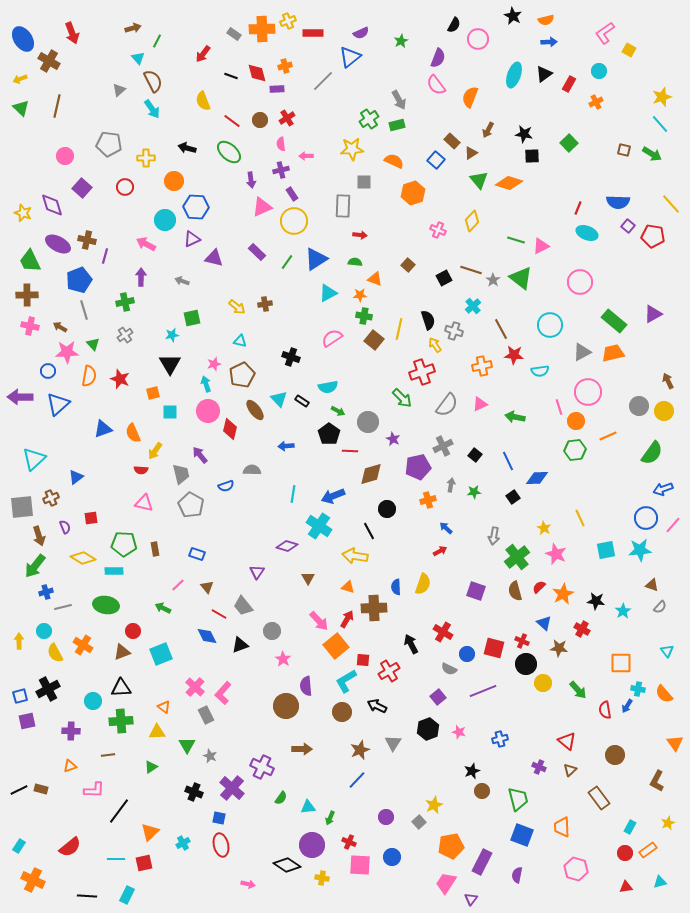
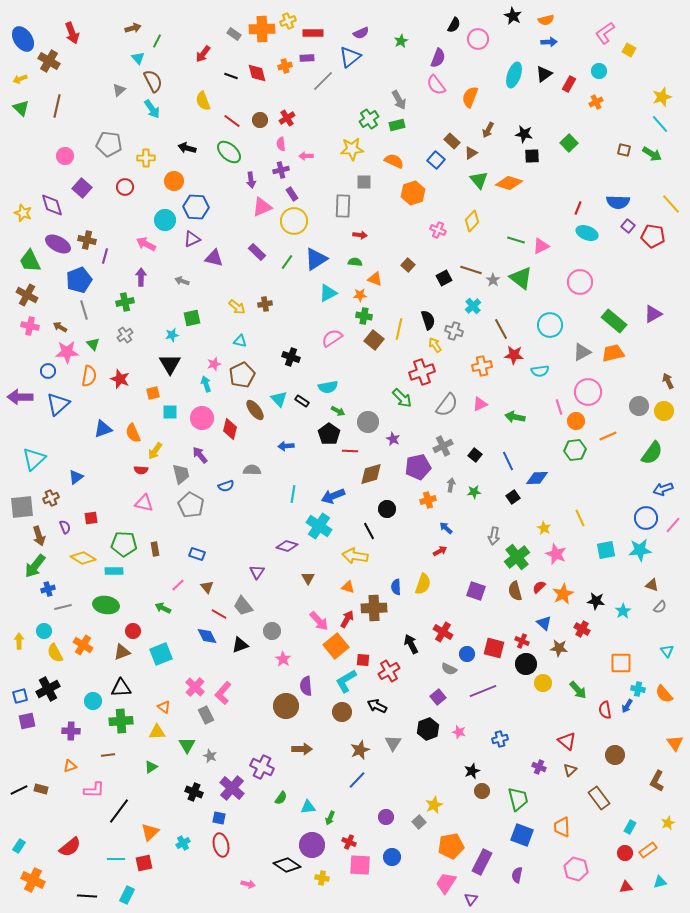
purple rectangle at (277, 89): moved 30 px right, 31 px up
brown cross at (27, 295): rotated 30 degrees clockwise
pink circle at (208, 411): moved 6 px left, 7 px down
blue cross at (46, 592): moved 2 px right, 3 px up
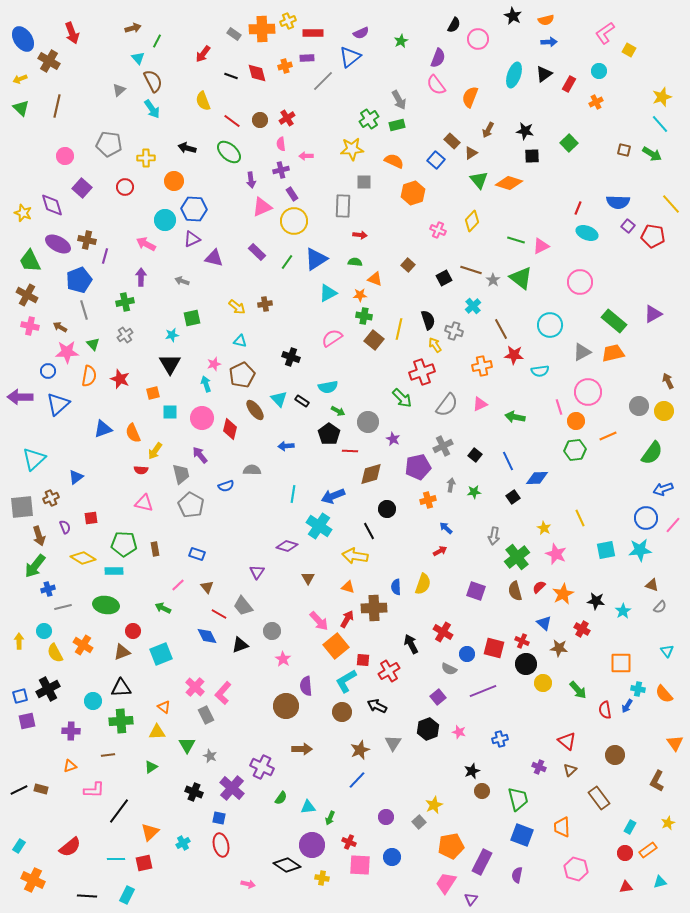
black star at (524, 134): moved 1 px right, 3 px up
blue hexagon at (196, 207): moved 2 px left, 2 px down
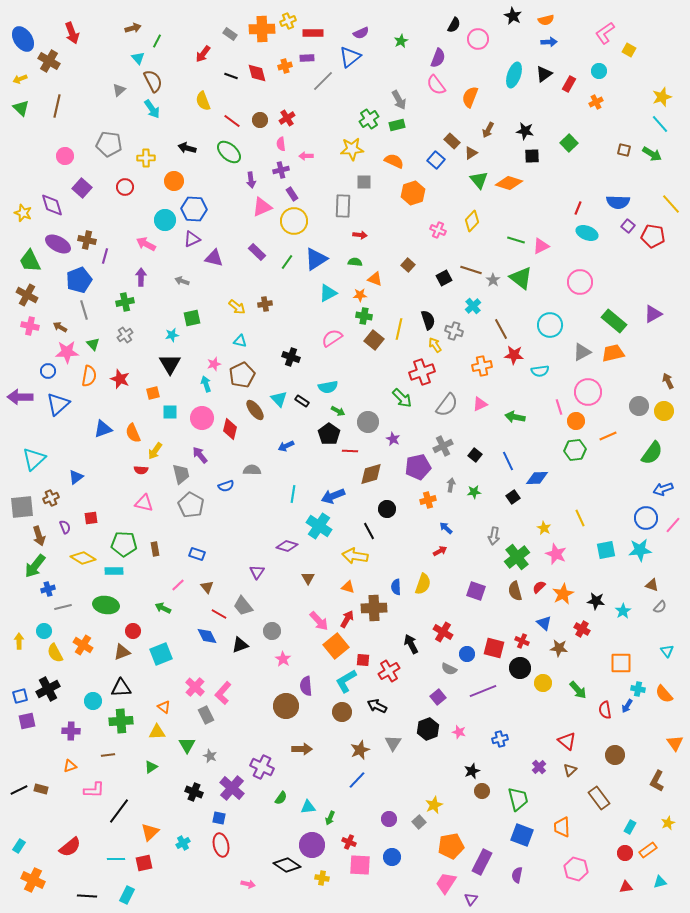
gray rectangle at (234, 34): moved 4 px left
blue arrow at (286, 446): rotated 21 degrees counterclockwise
black circle at (526, 664): moved 6 px left, 4 px down
purple cross at (539, 767): rotated 24 degrees clockwise
purple circle at (386, 817): moved 3 px right, 2 px down
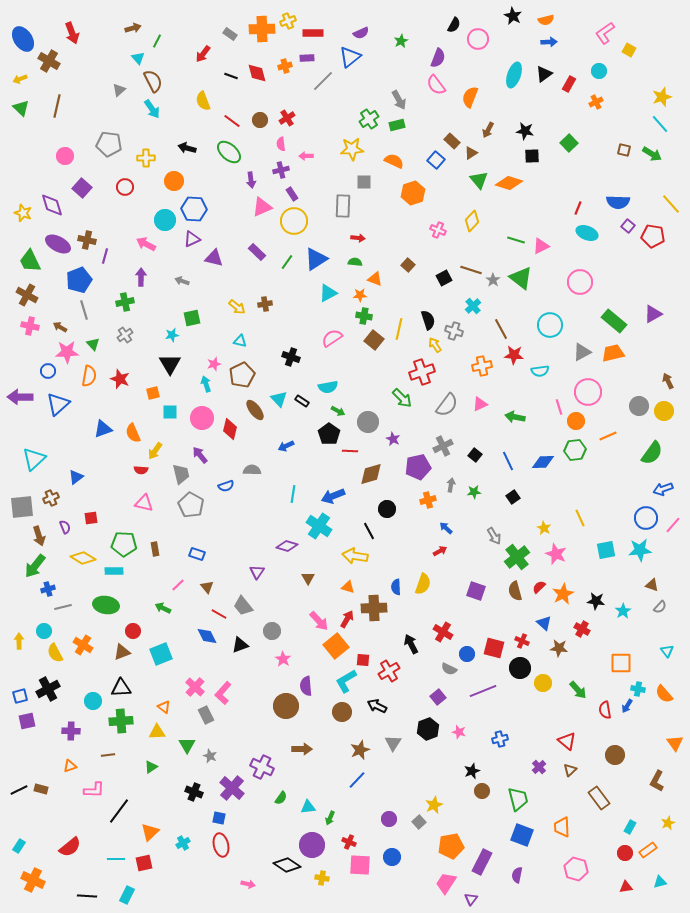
red arrow at (360, 235): moved 2 px left, 3 px down
blue diamond at (537, 478): moved 6 px right, 16 px up
gray arrow at (494, 536): rotated 42 degrees counterclockwise
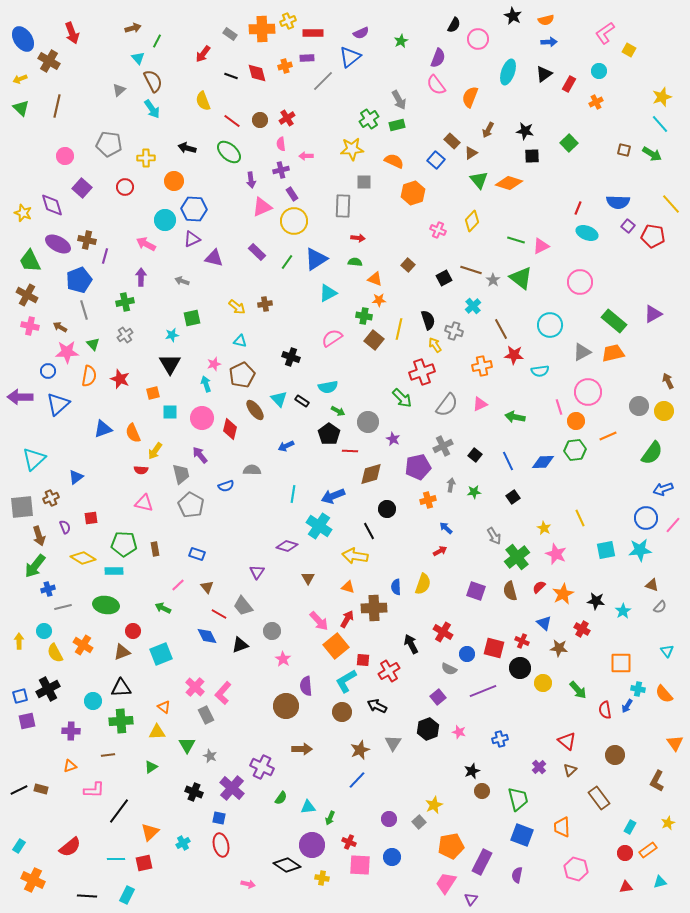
cyan ellipse at (514, 75): moved 6 px left, 3 px up
orange star at (360, 295): moved 19 px right, 5 px down
brown semicircle at (515, 591): moved 5 px left
